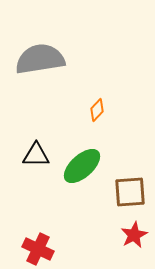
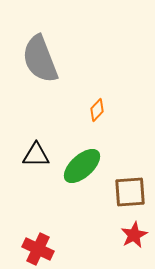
gray semicircle: rotated 102 degrees counterclockwise
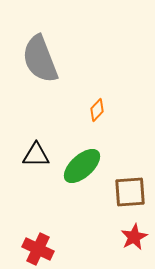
red star: moved 2 px down
